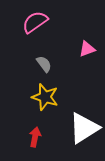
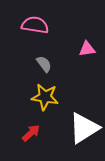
pink semicircle: moved 3 px down; rotated 44 degrees clockwise
pink triangle: rotated 12 degrees clockwise
yellow star: rotated 8 degrees counterclockwise
red arrow: moved 4 px left, 4 px up; rotated 36 degrees clockwise
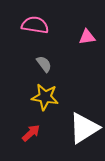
pink triangle: moved 12 px up
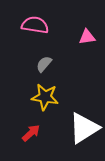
gray semicircle: rotated 102 degrees counterclockwise
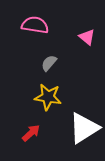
pink triangle: rotated 48 degrees clockwise
gray semicircle: moved 5 px right, 1 px up
yellow star: moved 3 px right
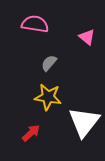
pink semicircle: moved 1 px up
white triangle: moved 6 px up; rotated 20 degrees counterclockwise
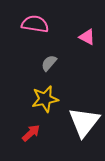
pink triangle: rotated 12 degrees counterclockwise
yellow star: moved 3 px left, 2 px down; rotated 20 degrees counterclockwise
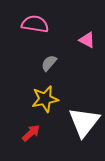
pink triangle: moved 3 px down
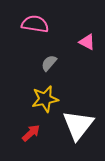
pink triangle: moved 2 px down
white triangle: moved 6 px left, 3 px down
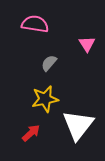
pink triangle: moved 2 px down; rotated 30 degrees clockwise
